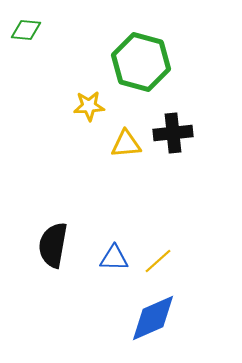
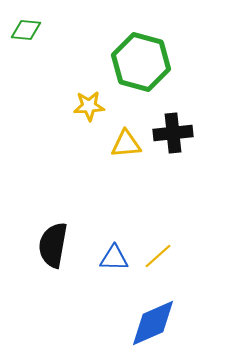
yellow line: moved 5 px up
blue diamond: moved 5 px down
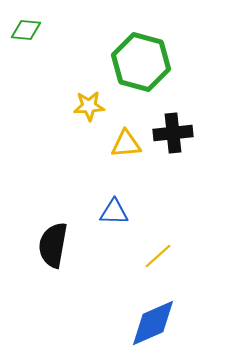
blue triangle: moved 46 px up
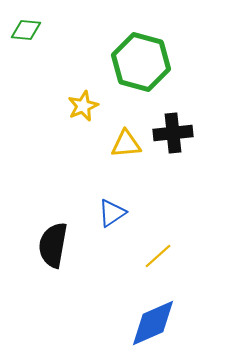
yellow star: moved 6 px left; rotated 20 degrees counterclockwise
blue triangle: moved 2 px left, 1 px down; rotated 36 degrees counterclockwise
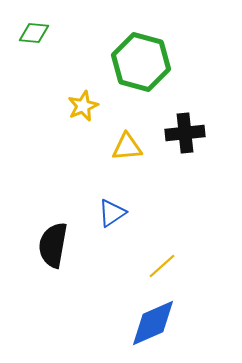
green diamond: moved 8 px right, 3 px down
black cross: moved 12 px right
yellow triangle: moved 1 px right, 3 px down
yellow line: moved 4 px right, 10 px down
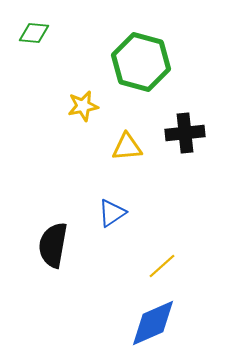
yellow star: rotated 12 degrees clockwise
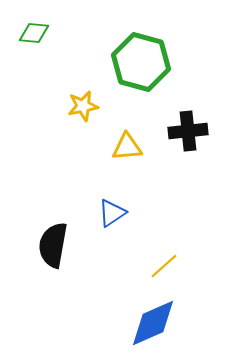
black cross: moved 3 px right, 2 px up
yellow line: moved 2 px right
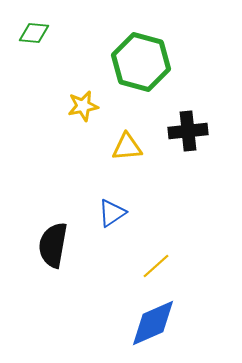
yellow line: moved 8 px left
